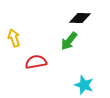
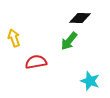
cyan star: moved 6 px right, 4 px up
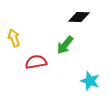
black diamond: moved 1 px left, 1 px up
green arrow: moved 4 px left, 4 px down
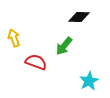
green arrow: moved 1 px left, 1 px down
red semicircle: rotated 30 degrees clockwise
cyan star: moved 1 px left; rotated 24 degrees clockwise
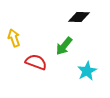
cyan star: moved 2 px left, 10 px up
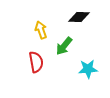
yellow arrow: moved 27 px right, 8 px up
red semicircle: rotated 60 degrees clockwise
cyan star: moved 1 px right, 2 px up; rotated 24 degrees clockwise
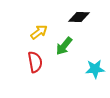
yellow arrow: moved 2 px left, 2 px down; rotated 72 degrees clockwise
red semicircle: moved 1 px left
cyan star: moved 7 px right
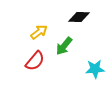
red semicircle: moved 1 px up; rotated 50 degrees clockwise
